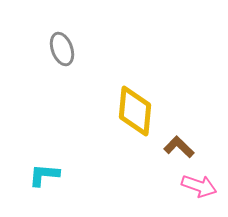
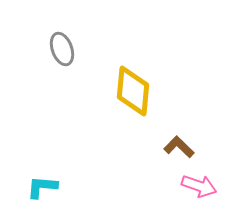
yellow diamond: moved 2 px left, 20 px up
cyan L-shape: moved 2 px left, 12 px down
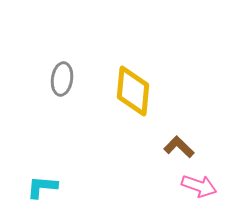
gray ellipse: moved 30 px down; rotated 28 degrees clockwise
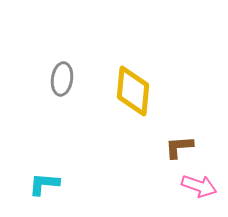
brown L-shape: rotated 48 degrees counterclockwise
cyan L-shape: moved 2 px right, 3 px up
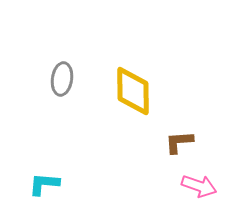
yellow diamond: rotated 6 degrees counterclockwise
brown L-shape: moved 5 px up
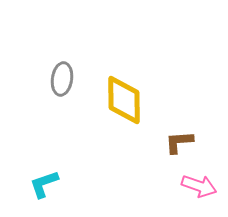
yellow diamond: moved 9 px left, 9 px down
cyan L-shape: rotated 24 degrees counterclockwise
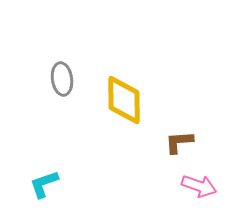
gray ellipse: rotated 16 degrees counterclockwise
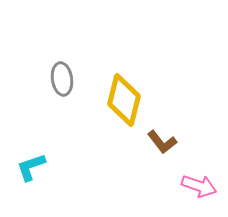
yellow diamond: rotated 15 degrees clockwise
brown L-shape: moved 17 px left; rotated 124 degrees counterclockwise
cyan L-shape: moved 13 px left, 17 px up
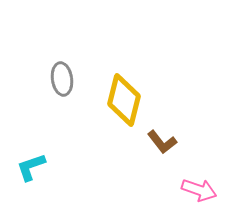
pink arrow: moved 4 px down
